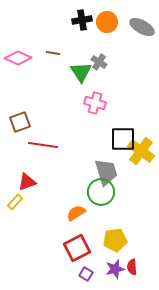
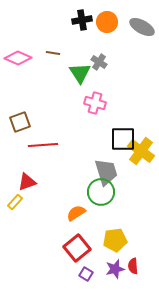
green triangle: moved 1 px left, 1 px down
red line: rotated 12 degrees counterclockwise
red square: rotated 12 degrees counterclockwise
red semicircle: moved 1 px right, 1 px up
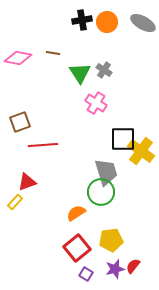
gray ellipse: moved 1 px right, 4 px up
pink diamond: rotated 12 degrees counterclockwise
gray cross: moved 5 px right, 8 px down
pink cross: moved 1 px right; rotated 15 degrees clockwise
yellow pentagon: moved 4 px left
red semicircle: rotated 42 degrees clockwise
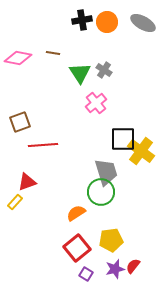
pink cross: rotated 20 degrees clockwise
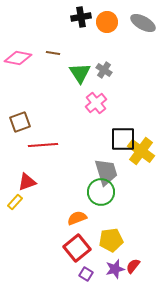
black cross: moved 1 px left, 3 px up
orange semicircle: moved 1 px right, 5 px down; rotated 12 degrees clockwise
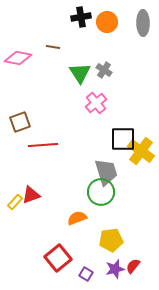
gray ellipse: rotated 60 degrees clockwise
brown line: moved 6 px up
red triangle: moved 4 px right, 13 px down
red square: moved 19 px left, 10 px down
